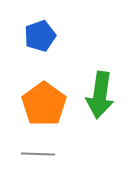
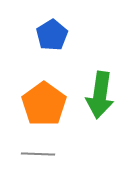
blue pentagon: moved 12 px right, 1 px up; rotated 12 degrees counterclockwise
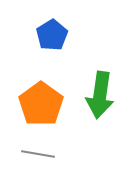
orange pentagon: moved 3 px left
gray line: rotated 8 degrees clockwise
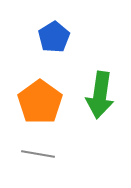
blue pentagon: moved 2 px right, 2 px down
orange pentagon: moved 1 px left, 2 px up
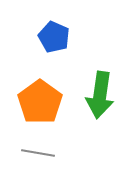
blue pentagon: rotated 16 degrees counterclockwise
gray line: moved 1 px up
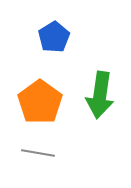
blue pentagon: rotated 16 degrees clockwise
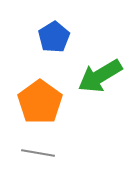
green arrow: moved 19 px up; rotated 51 degrees clockwise
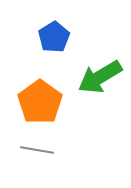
green arrow: moved 1 px down
gray line: moved 1 px left, 3 px up
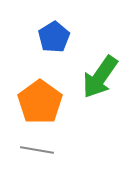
green arrow: rotated 24 degrees counterclockwise
